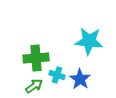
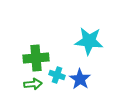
green arrow: moved 1 px left, 2 px up; rotated 30 degrees clockwise
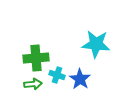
cyan star: moved 7 px right, 3 px down
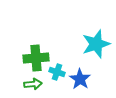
cyan star: rotated 24 degrees counterclockwise
cyan cross: moved 3 px up
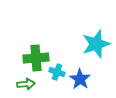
green arrow: moved 7 px left
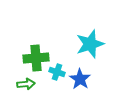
cyan star: moved 6 px left
